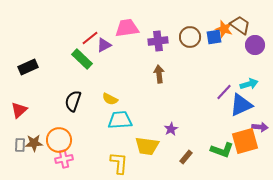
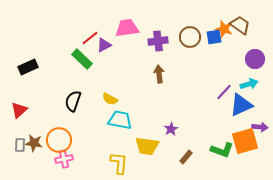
purple circle: moved 14 px down
cyan trapezoid: rotated 15 degrees clockwise
brown star: rotated 12 degrees clockwise
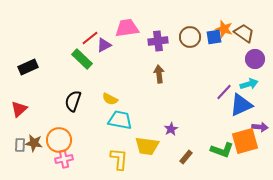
brown trapezoid: moved 4 px right, 8 px down
red triangle: moved 1 px up
yellow L-shape: moved 4 px up
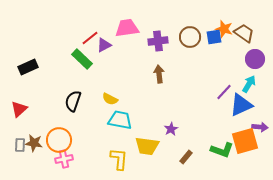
cyan arrow: rotated 42 degrees counterclockwise
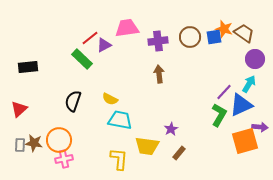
black rectangle: rotated 18 degrees clockwise
green L-shape: moved 3 px left, 35 px up; rotated 80 degrees counterclockwise
brown rectangle: moved 7 px left, 4 px up
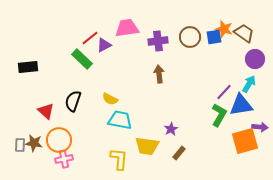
blue triangle: rotated 15 degrees clockwise
red triangle: moved 27 px right, 2 px down; rotated 36 degrees counterclockwise
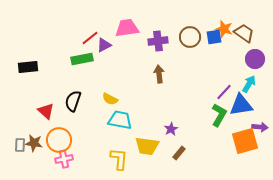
green rectangle: rotated 55 degrees counterclockwise
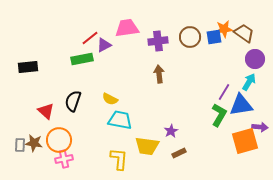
orange star: rotated 24 degrees counterclockwise
cyan arrow: moved 2 px up
purple line: rotated 12 degrees counterclockwise
purple star: moved 2 px down
brown rectangle: rotated 24 degrees clockwise
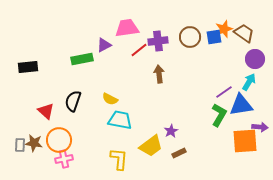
orange star: rotated 12 degrees counterclockwise
red line: moved 49 px right, 12 px down
purple line: rotated 24 degrees clockwise
orange square: rotated 12 degrees clockwise
yellow trapezoid: moved 4 px right; rotated 45 degrees counterclockwise
